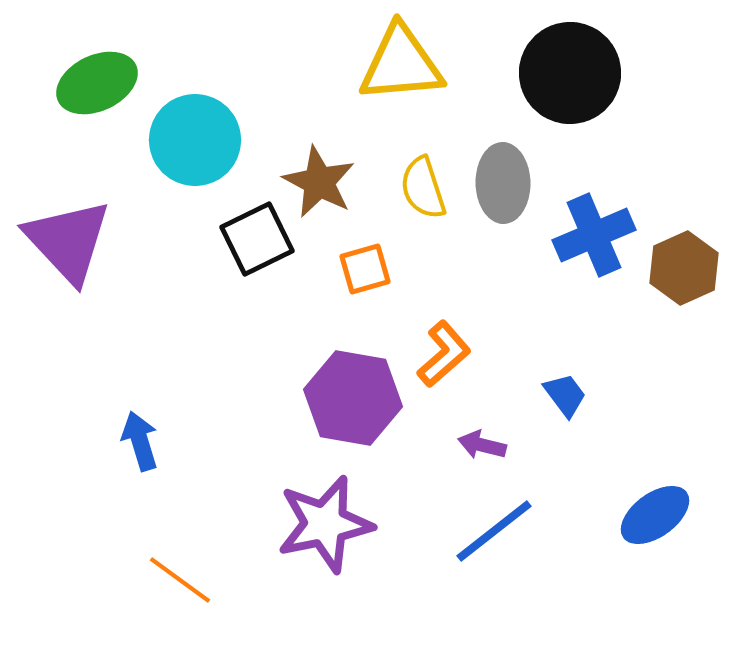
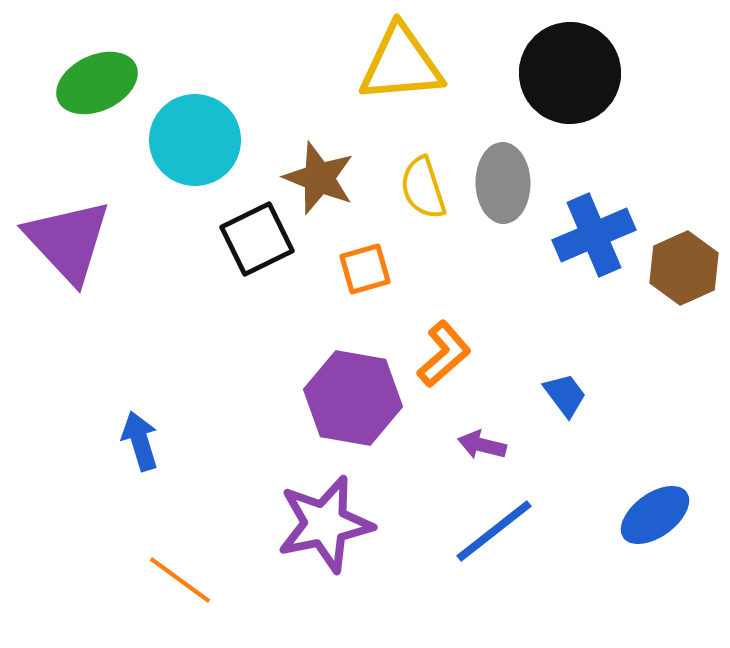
brown star: moved 4 px up; rotated 6 degrees counterclockwise
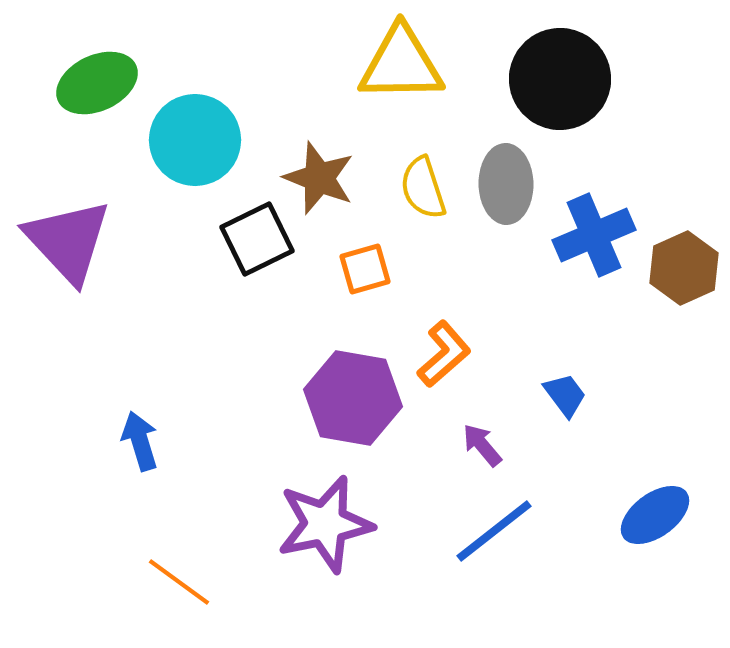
yellow triangle: rotated 4 degrees clockwise
black circle: moved 10 px left, 6 px down
gray ellipse: moved 3 px right, 1 px down
purple arrow: rotated 36 degrees clockwise
orange line: moved 1 px left, 2 px down
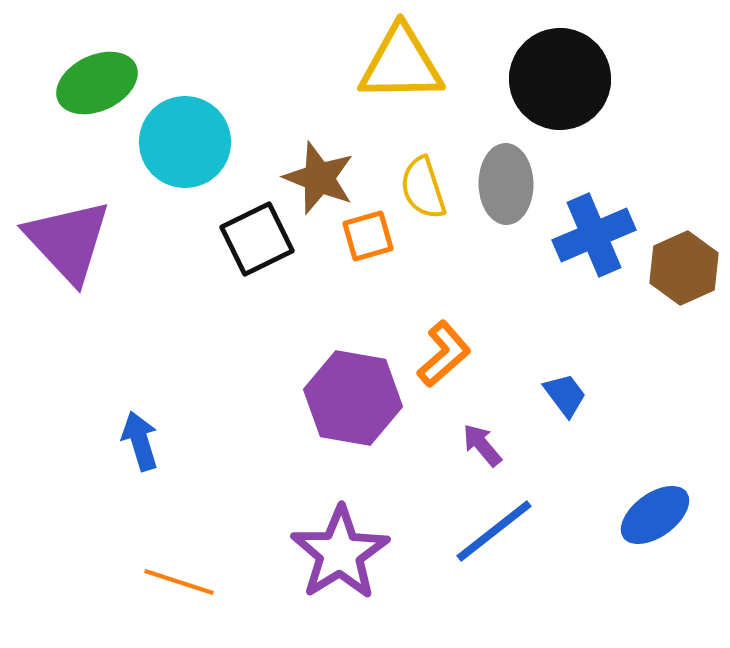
cyan circle: moved 10 px left, 2 px down
orange square: moved 3 px right, 33 px up
purple star: moved 15 px right, 29 px down; rotated 20 degrees counterclockwise
orange line: rotated 18 degrees counterclockwise
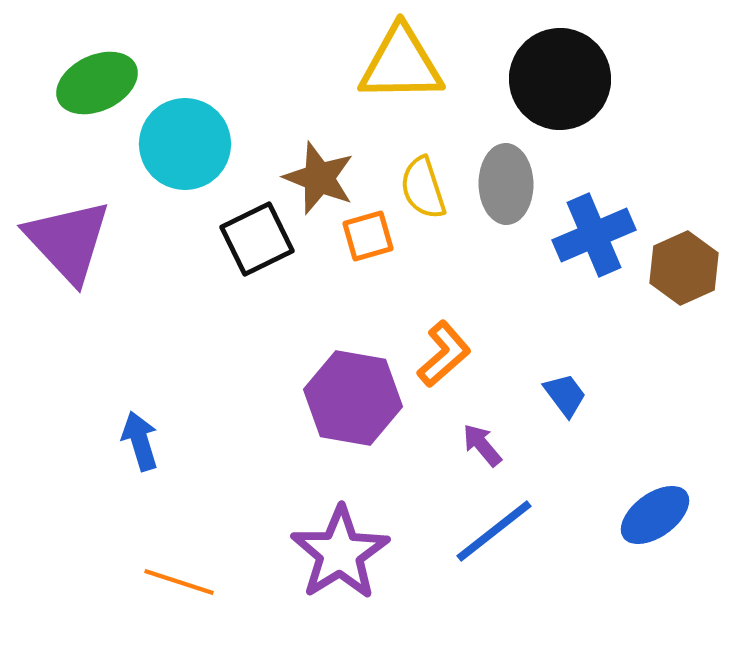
cyan circle: moved 2 px down
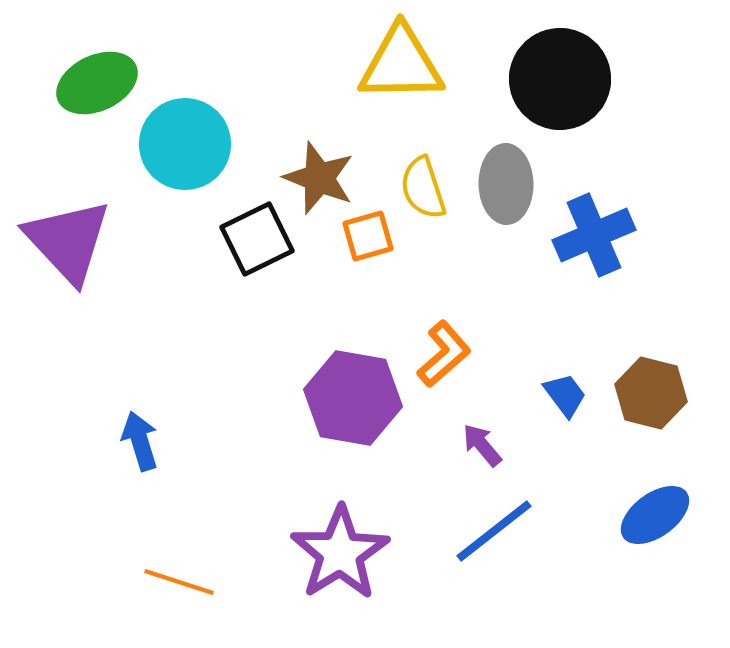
brown hexagon: moved 33 px left, 125 px down; rotated 22 degrees counterclockwise
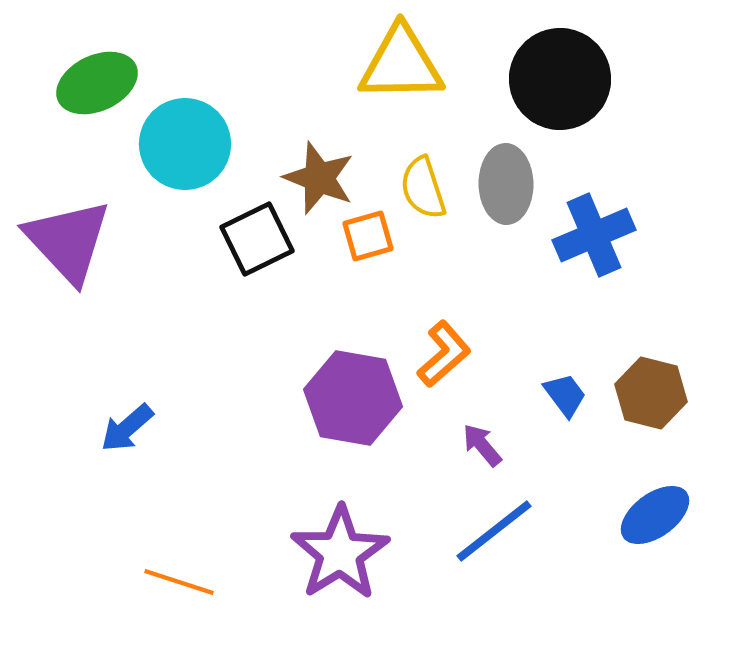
blue arrow: moved 13 px left, 13 px up; rotated 114 degrees counterclockwise
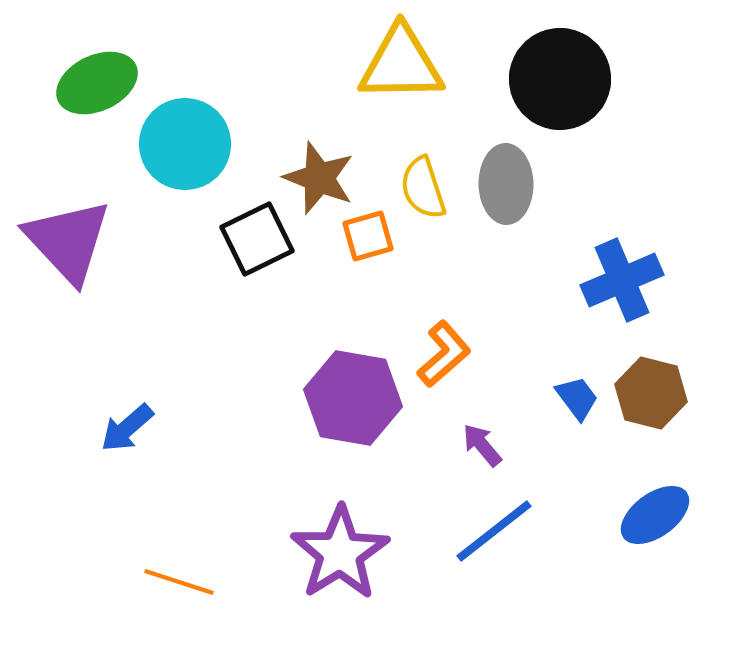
blue cross: moved 28 px right, 45 px down
blue trapezoid: moved 12 px right, 3 px down
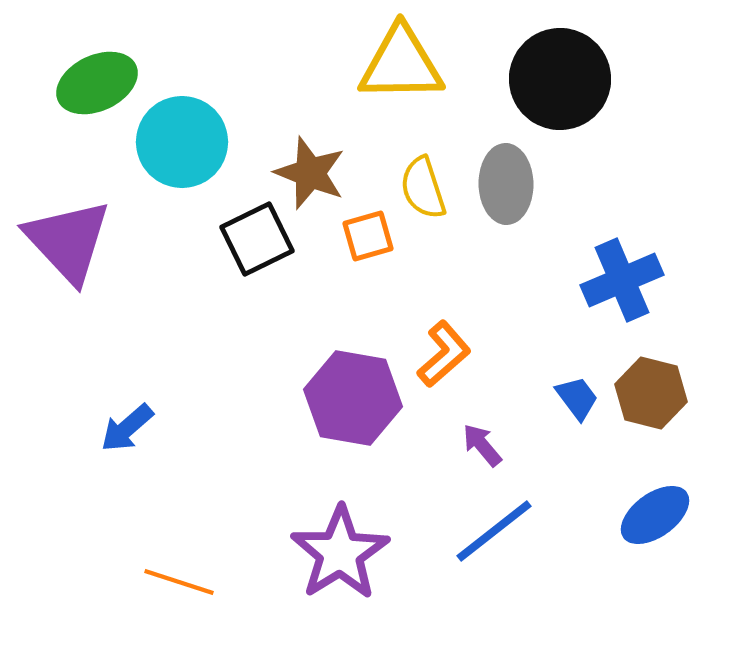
cyan circle: moved 3 px left, 2 px up
brown star: moved 9 px left, 5 px up
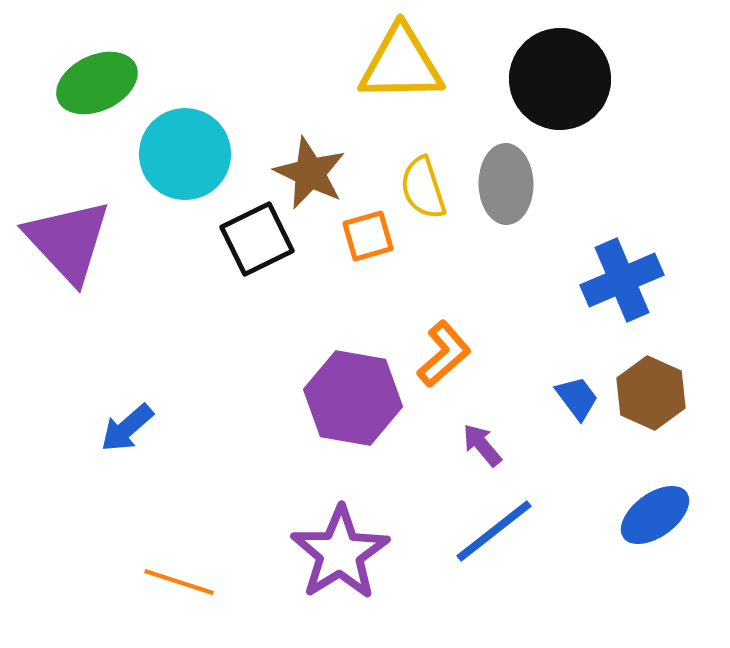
cyan circle: moved 3 px right, 12 px down
brown star: rotated 4 degrees clockwise
brown hexagon: rotated 10 degrees clockwise
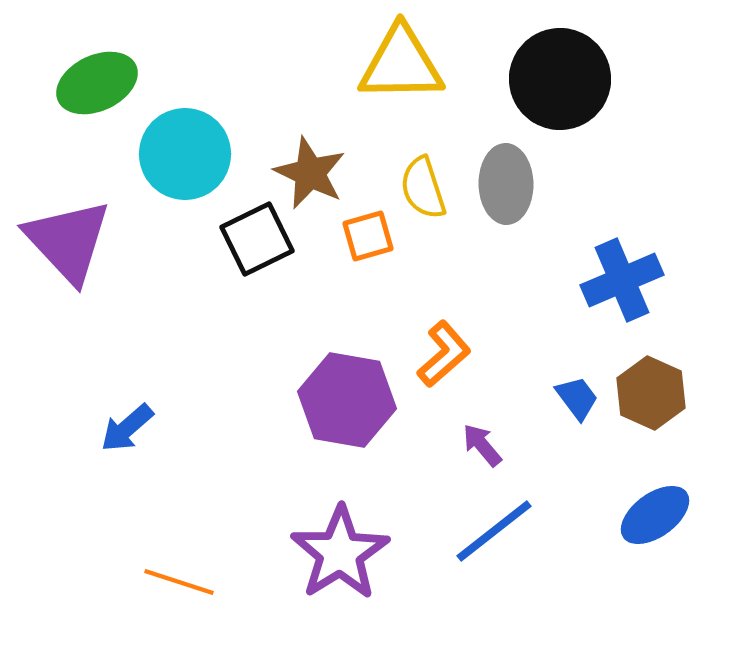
purple hexagon: moved 6 px left, 2 px down
